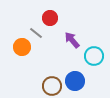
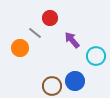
gray line: moved 1 px left
orange circle: moved 2 px left, 1 px down
cyan circle: moved 2 px right
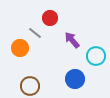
blue circle: moved 2 px up
brown circle: moved 22 px left
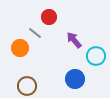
red circle: moved 1 px left, 1 px up
purple arrow: moved 2 px right
brown circle: moved 3 px left
